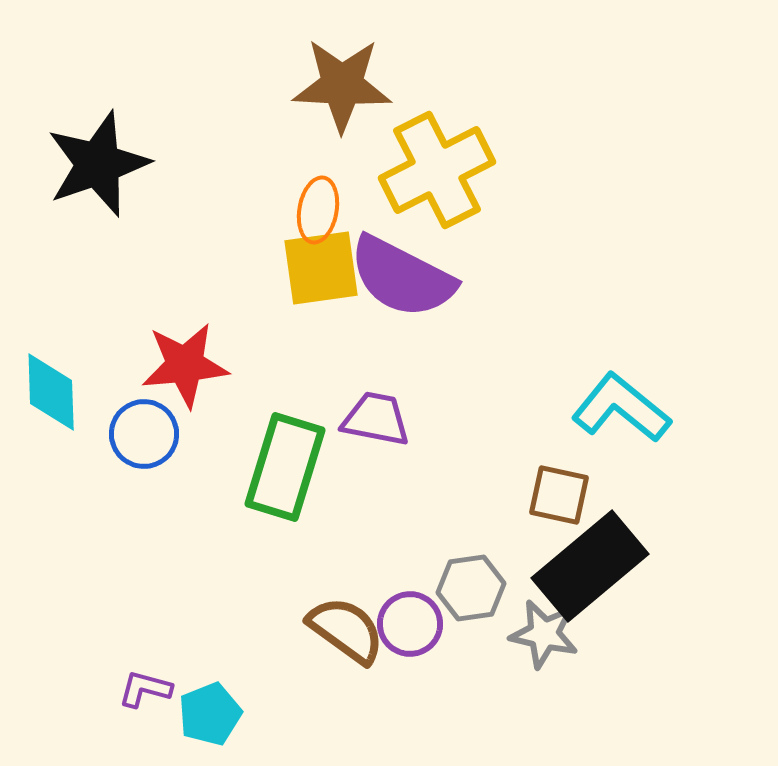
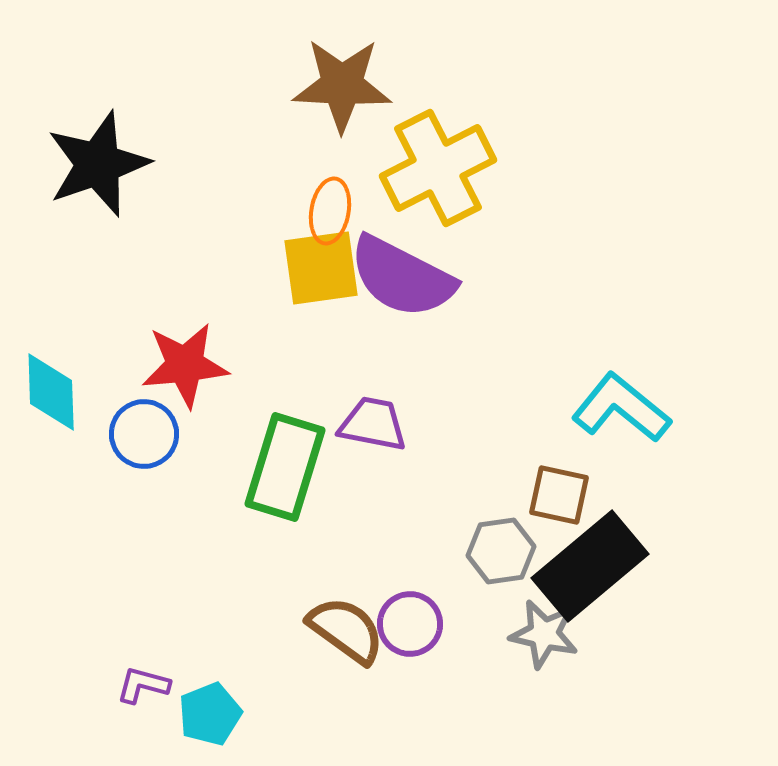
yellow cross: moved 1 px right, 2 px up
orange ellipse: moved 12 px right, 1 px down
purple trapezoid: moved 3 px left, 5 px down
gray hexagon: moved 30 px right, 37 px up
purple L-shape: moved 2 px left, 4 px up
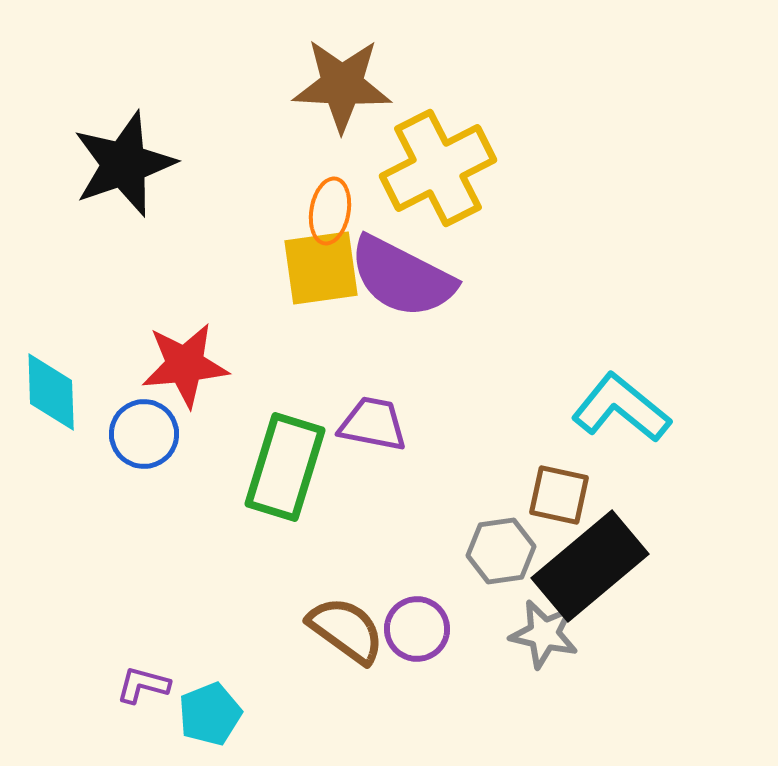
black star: moved 26 px right
purple circle: moved 7 px right, 5 px down
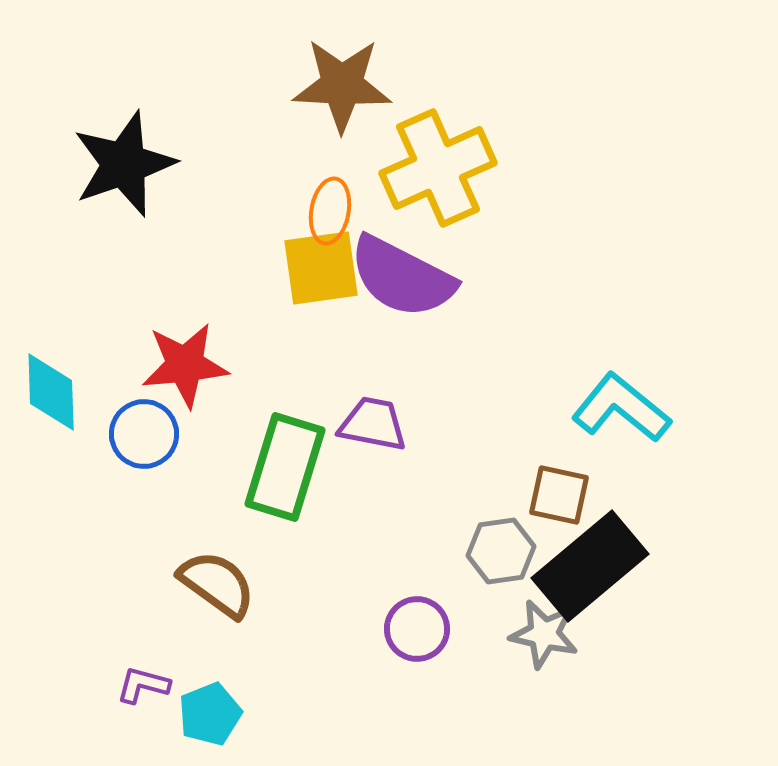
yellow cross: rotated 3 degrees clockwise
brown semicircle: moved 129 px left, 46 px up
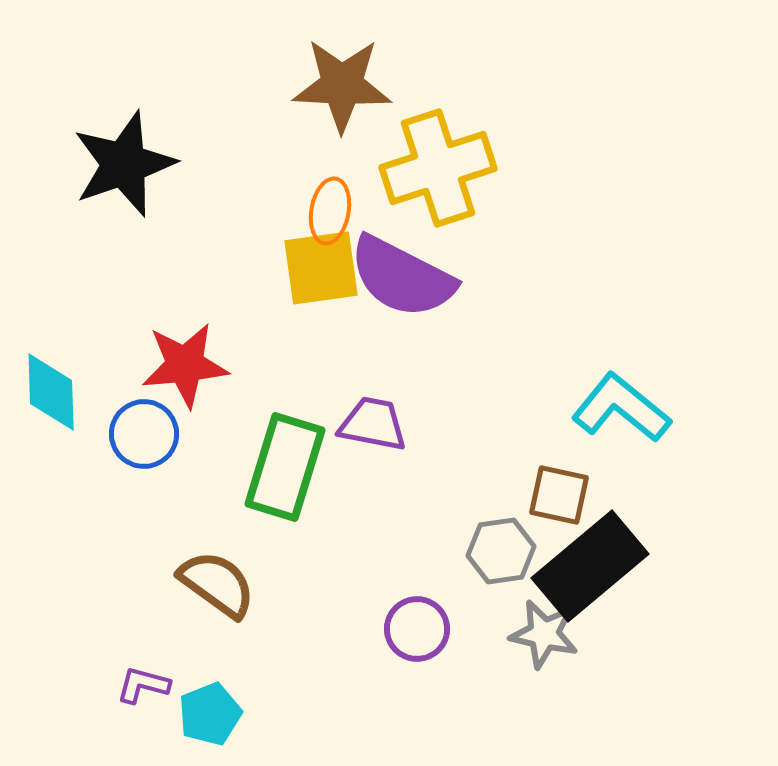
yellow cross: rotated 6 degrees clockwise
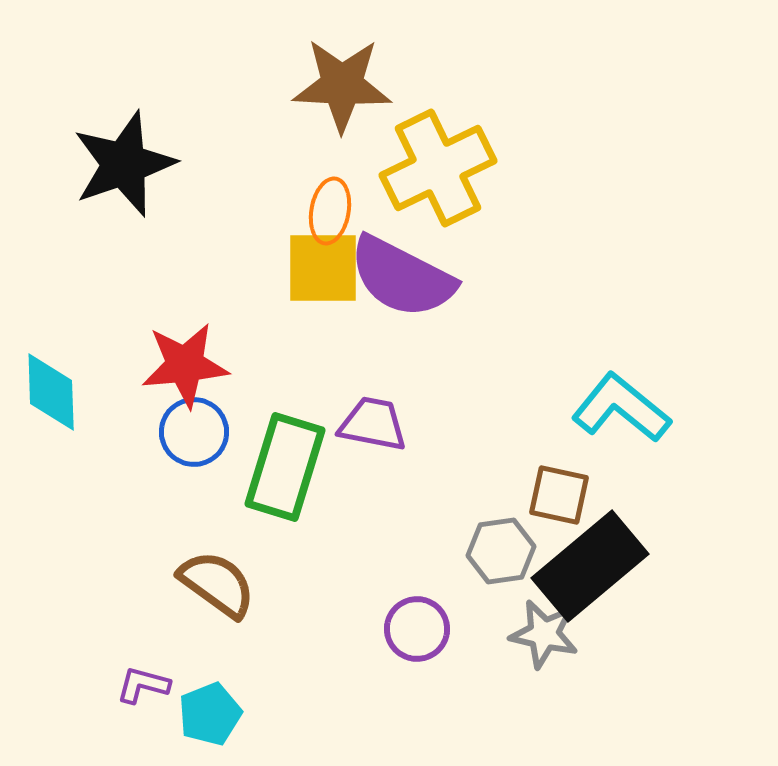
yellow cross: rotated 8 degrees counterclockwise
yellow square: moved 2 px right; rotated 8 degrees clockwise
blue circle: moved 50 px right, 2 px up
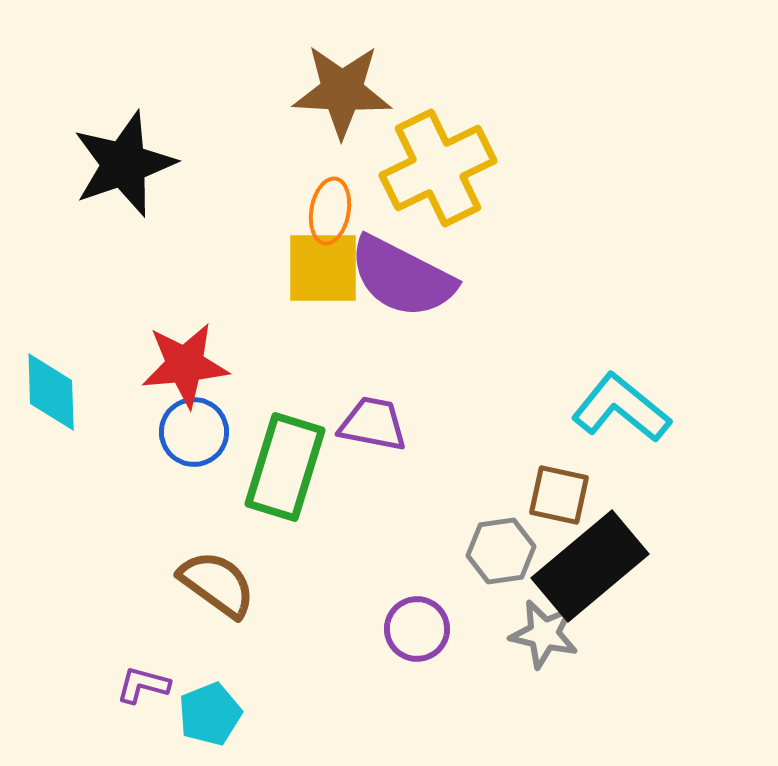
brown star: moved 6 px down
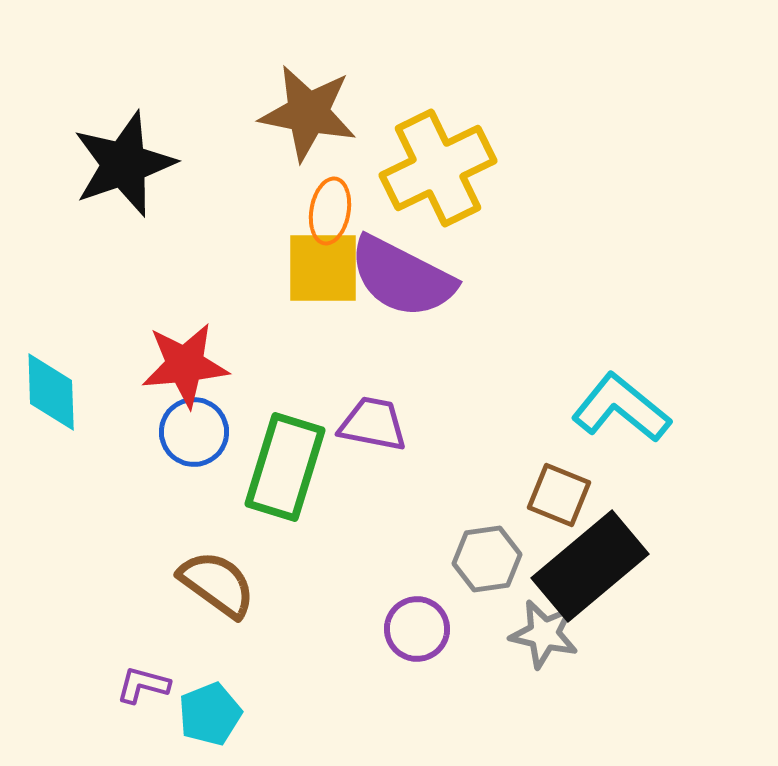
brown star: moved 34 px left, 22 px down; rotated 8 degrees clockwise
brown square: rotated 10 degrees clockwise
gray hexagon: moved 14 px left, 8 px down
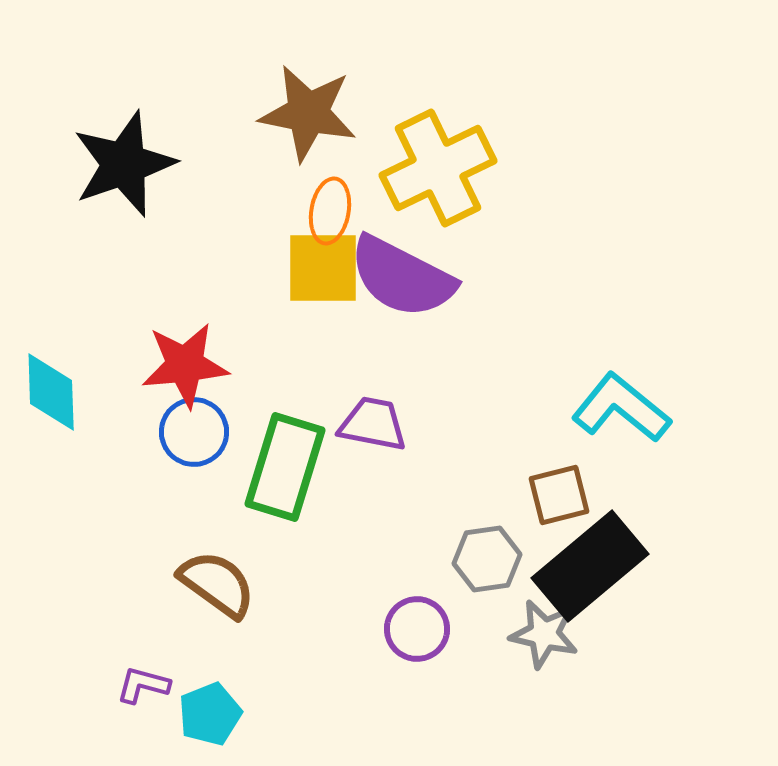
brown square: rotated 36 degrees counterclockwise
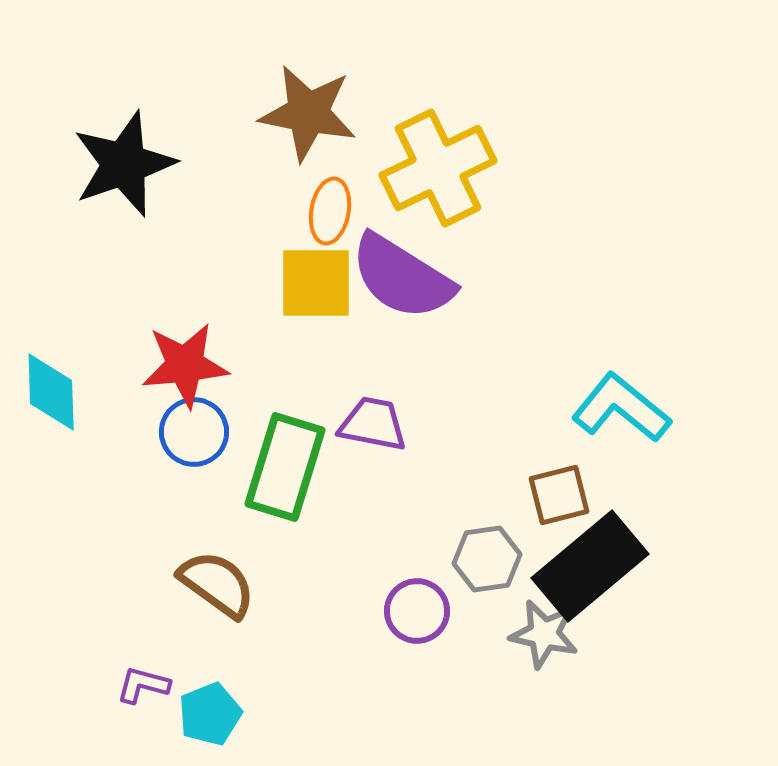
yellow square: moved 7 px left, 15 px down
purple semicircle: rotated 5 degrees clockwise
purple circle: moved 18 px up
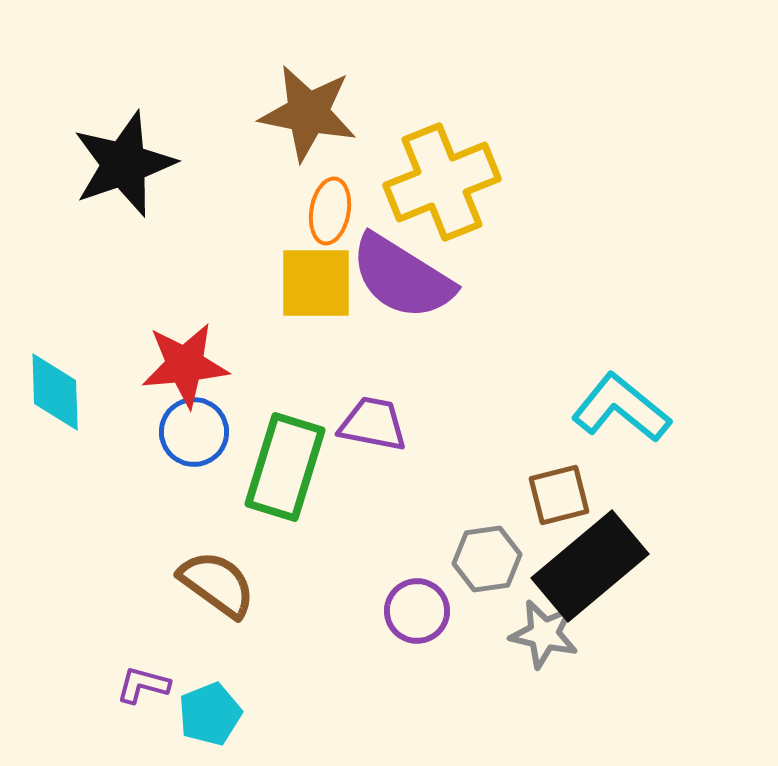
yellow cross: moved 4 px right, 14 px down; rotated 4 degrees clockwise
cyan diamond: moved 4 px right
